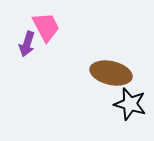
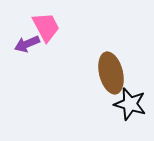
purple arrow: rotated 50 degrees clockwise
brown ellipse: rotated 63 degrees clockwise
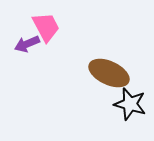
brown ellipse: moved 2 px left; rotated 51 degrees counterclockwise
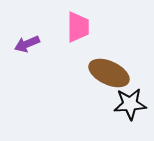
pink trapezoid: moved 32 px right; rotated 28 degrees clockwise
black star: rotated 20 degrees counterclockwise
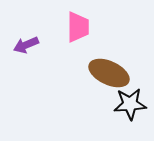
purple arrow: moved 1 px left, 1 px down
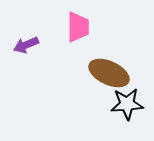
black star: moved 3 px left
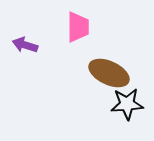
purple arrow: moved 1 px left; rotated 40 degrees clockwise
